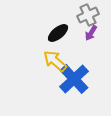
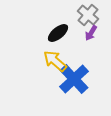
gray cross: rotated 25 degrees counterclockwise
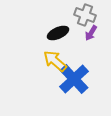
gray cross: moved 3 px left; rotated 20 degrees counterclockwise
black ellipse: rotated 15 degrees clockwise
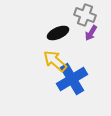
blue cross: moved 2 px left; rotated 12 degrees clockwise
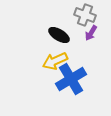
black ellipse: moved 1 px right, 2 px down; rotated 55 degrees clockwise
yellow arrow: rotated 65 degrees counterclockwise
blue cross: moved 1 px left
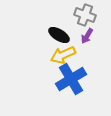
purple arrow: moved 4 px left, 3 px down
yellow arrow: moved 8 px right, 6 px up
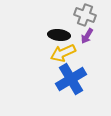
black ellipse: rotated 25 degrees counterclockwise
yellow arrow: moved 2 px up
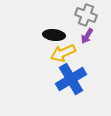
gray cross: moved 1 px right
black ellipse: moved 5 px left
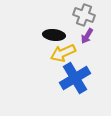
gray cross: moved 2 px left
blue cross: moved 4 px right, 1 px up
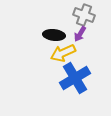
purple arrow: moved 7 px left, 2 px up
